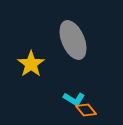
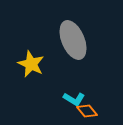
yellow star: rotated 12 degrees counterclockwise
orange diamond: moved 1 px right, 1 px down
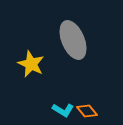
cyan L-shape: moved 11 px left, 11 px down
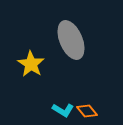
gray ellipse: moved 2 px left
yellow star: rotated 8 degrees clockwise
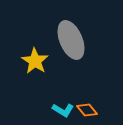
yellow star: moved 4 px right, 3 px up
orange diamond: moved 1 px up
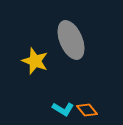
yellow star: rotated 12 degrees counterclockwise
cyan L-shape: moved 1 px up
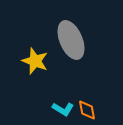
orange diamond: rotated 30 degrees clockwise
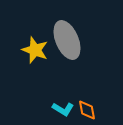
gray ellipse: moved 4 px left
yellow star: moved 11 px up
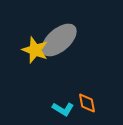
gray ellipse: moved 8 px left; rotated 72 degrees clockwise
orange diamond: moved 7 px up
